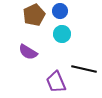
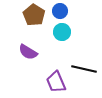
brown pentagon: rotated 15 degrees counterclockwise
cyan circle: moved 2 px up
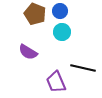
brown pentagon: moved 1 px right, 1 px up; rotated 10 degrees counterclockwise
black line: moved 1 px left, 1 px up
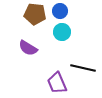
brown pentagon: rotated 15 degrees counterclockwise
purple semicircle: moved 4 px up
purple trapezoid: moved 1 px right, 1 px down
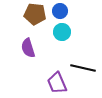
purple semicircle: rotated 42 degrees clockwise
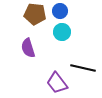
purple trapezoid: rotated 15 degrees counterclockwise
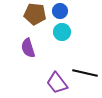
black line: moved 2 px right, 5 px down
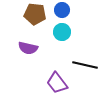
blue circle: moved 2 px right, 1 px up
purple semicircle: rotated 60 degrees counterclockwise
black line: moved 8 px up
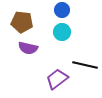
brown pentagon: moved 13 px left, 8 px down
purple trapezoid: moved 4 px up; rotated 90 degrees clockwise
